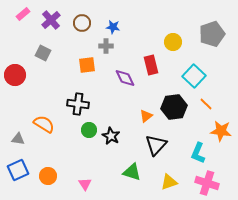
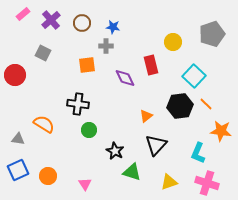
black hexagon: moved 6 px right, 1 px up
black star: moved 4 px right, 15 px down
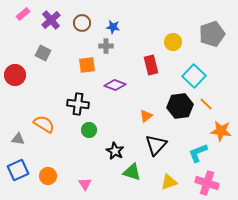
purple diamond: moved 10 px left, 7 px down; rotated 45 degrees counterclockwise
cyan L-shape: rotated 45 degrees clockwise
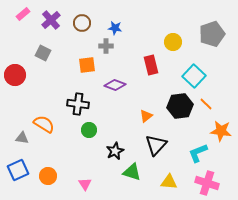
blue star: moved 2 px right, 1 px down
gray triangle: moved 4 px right, 1 px up
black star: rotated 18 degrees clockwise
yellow triangle: rotated 24 degrees clockwise
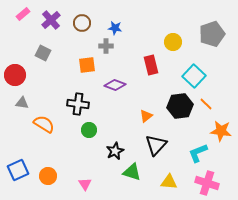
gray triangle: moved 35 px up
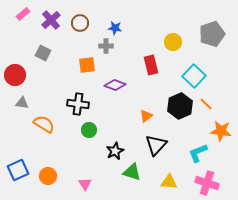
brown circle: moved 2 px left
black hexagon: rotated 15 degrees counterclockwise
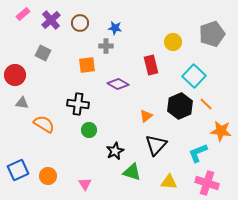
purple diamond: moved 3 px right, 1 px up; rotated 10 degrees clockwise
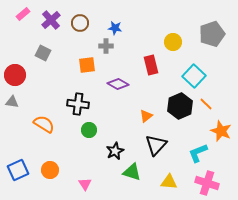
gray triangle: moved 10 px left, 1 px up
orange star: rotated 15 degrees clockwise
orange circle: moved 2 px right, 6 px up
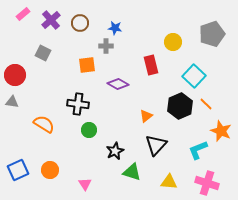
cyan L-shape: moved 3 px up
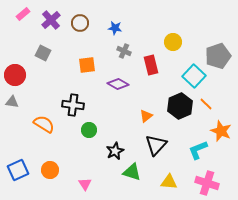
gray pentagon: moved 6 px right, 22 px down
gray cross: moved 18 px right, 5 px down; rotated 24 degrees clockwise
black cross: moved 5 px left, 1 px down
